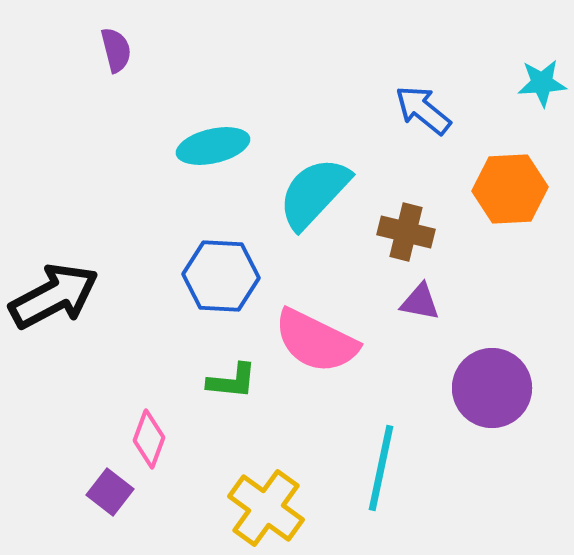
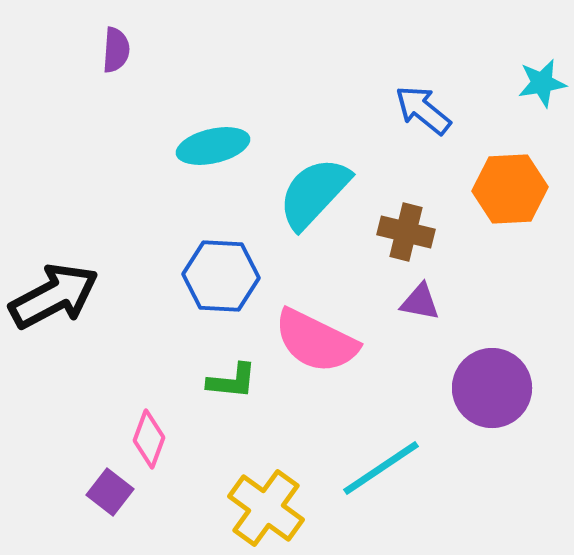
purple semicircle: rotated 18 degrees clockwise
cyan star: rotated 6 degrees counterclockwise
cyan line: rotated 44 degrees clockwise
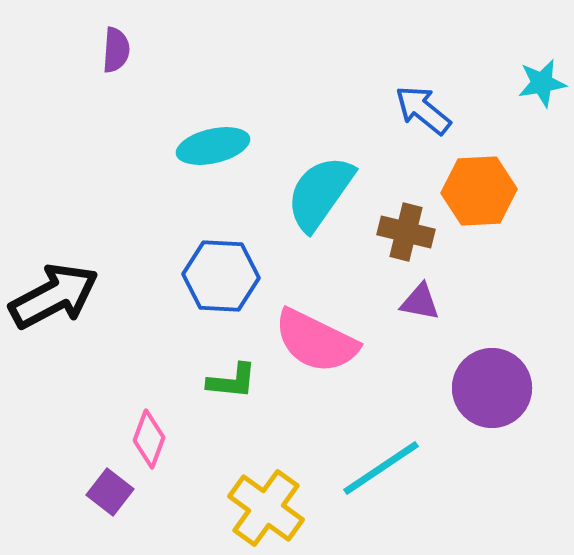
orange hexagon: moved 31 px left, 2 px down
cyan semicircle: moved 6 px right; rotated 8 degrees counterclockwise
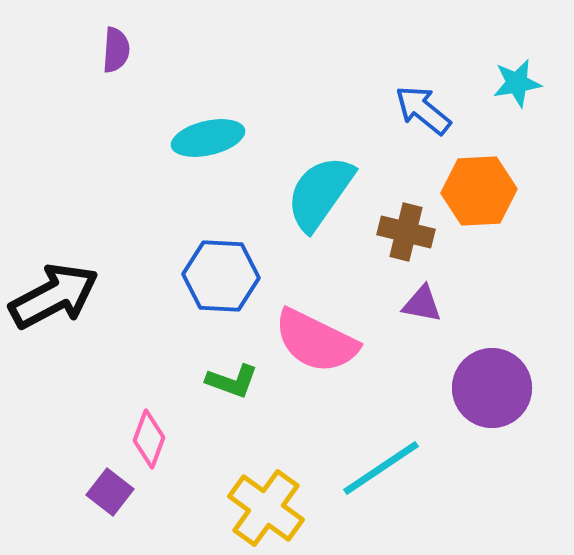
cyan star: moved 25 px left
cyan ellipse: moved 5 px left, 8 px up
purple triangle: moved 2 px right, 2 px down
green L-shape: rotated 14 degrees clockwise
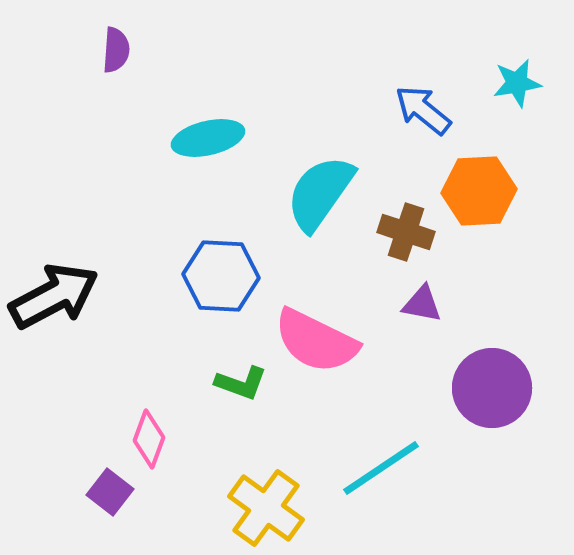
brown cross: rotated 4 degrees clockwise
green L-shape: moved 9 px right, 2 px down
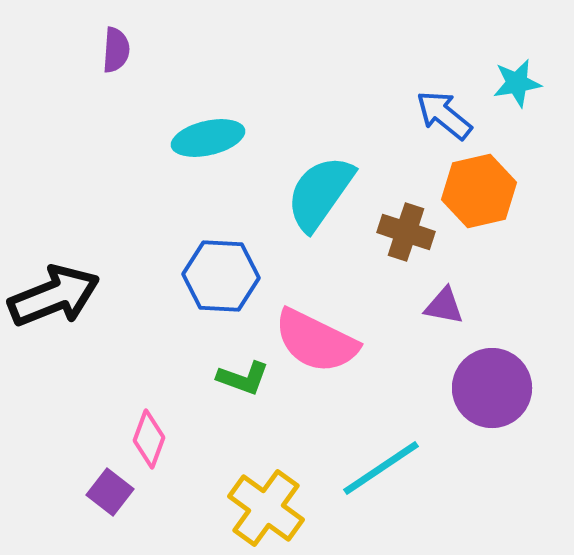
blue arrow: moved 21 px right, 5 px down
orange hexagon: rotated 10 degrees counterclockwise
black arrow: rotated 6 degrees clockwise
purple triangle: moved 22 px right, 2 px down
green L-shape: moved 2 px right, 5 px up
